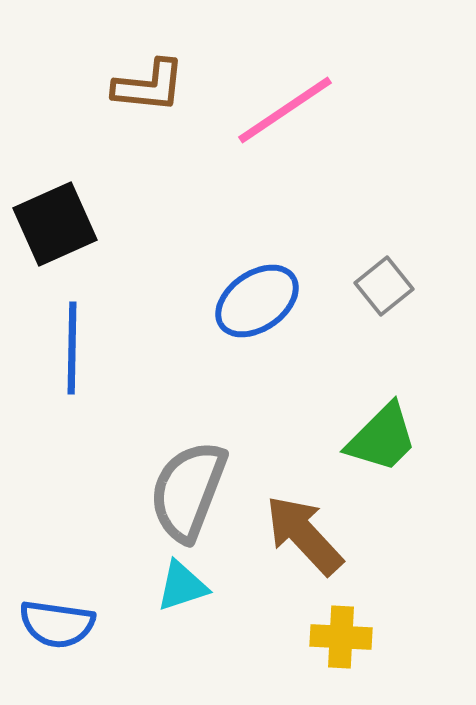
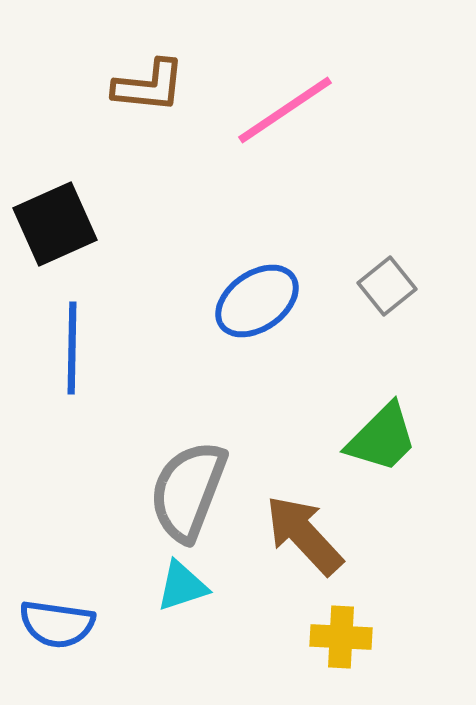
gray square: moved 3 px right
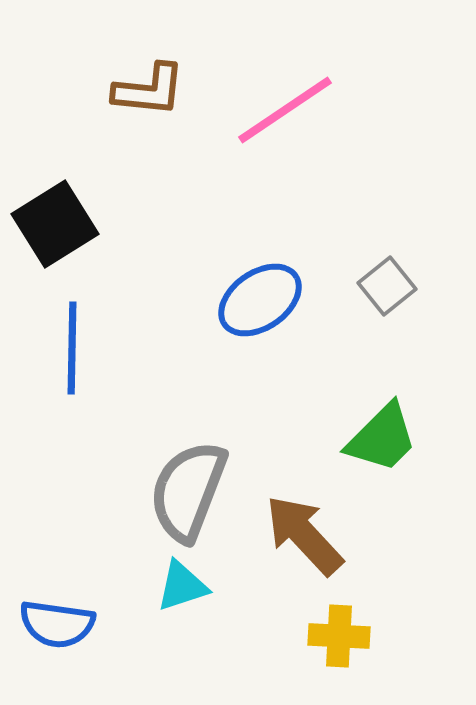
brown L-shape: moved 4 px down
black square: rotated 8 degrees counterclockwise
blue ellipse: moved 3 px right, 1 px up
yellow cross: moved 2 px left, 1 px up
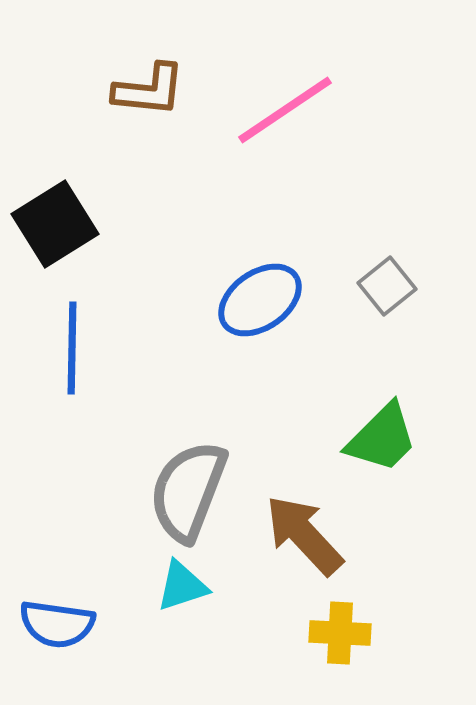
yellow cross: moved 1 px right, 3 px up
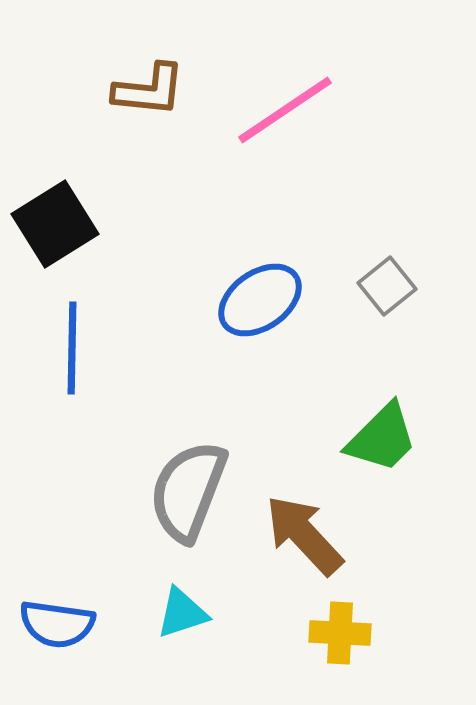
cyan triangle: moved 27 px down
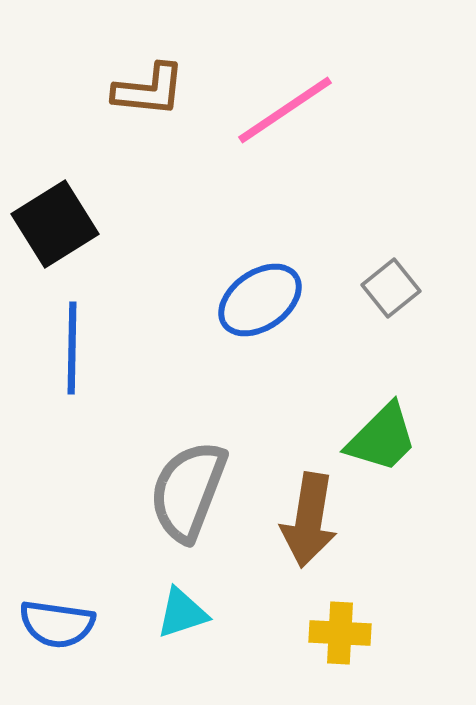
gray square: moved 4 px right, 2 px down
brown arrow: moved 5 px right, 15 px up; rotated 128 degrees counterclockwise
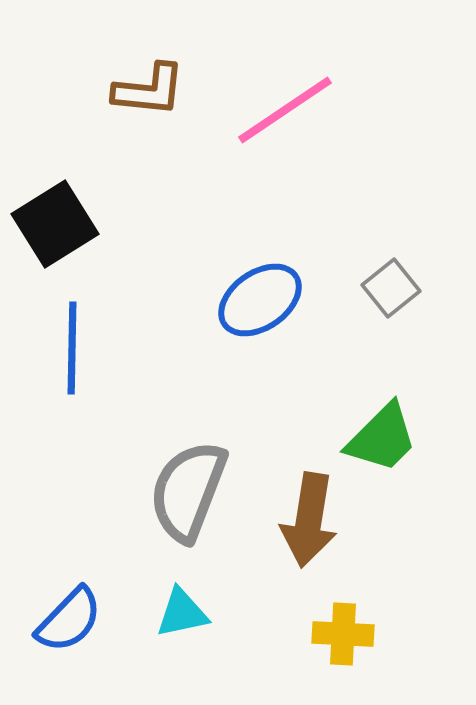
cyan triangle: rotated 6 degrees clockwise
blue semicircle: moved 12 px right, 4 px up; rotated 54 degrees counterclockwise
yellow cross: moved 3 px right, 1 px down
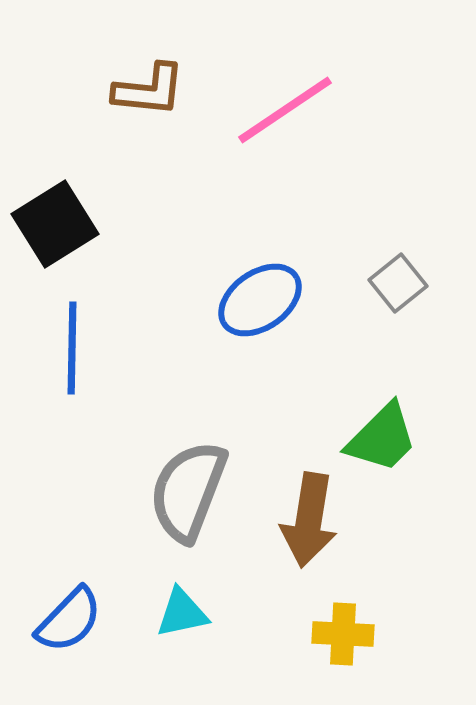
gray square: moved 7 px right, 5 px up
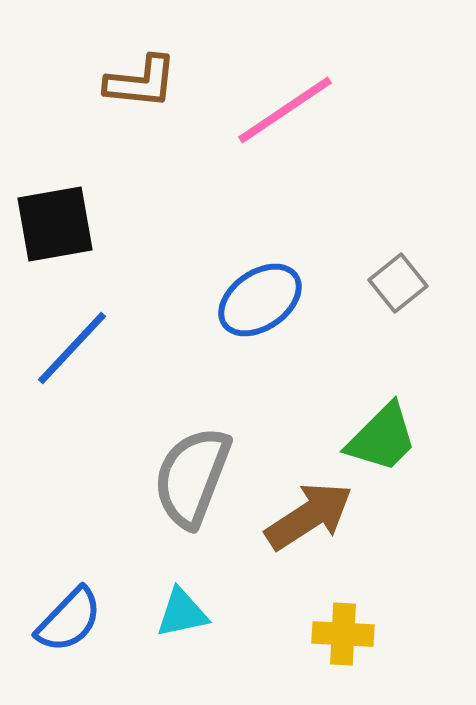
brown L-shape: moved 8 px left, 8 px up
black square: rotated 22 degrees clockwise
blue line: rotated 42 degrees clockwise
gray semicircle: moved 4 px right, 14 px up
brown arrow: moved 4 px up; rotated 132 degrees counterclockwise
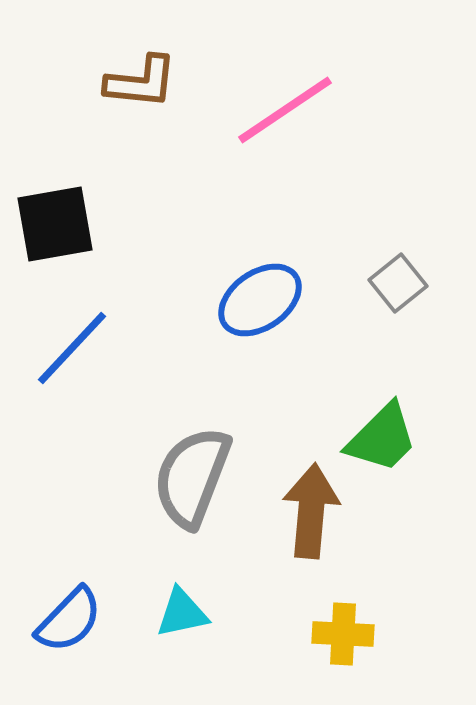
brown arrow: moved 2 px right, 5 px up; rotated 52 degrees counterclockwise
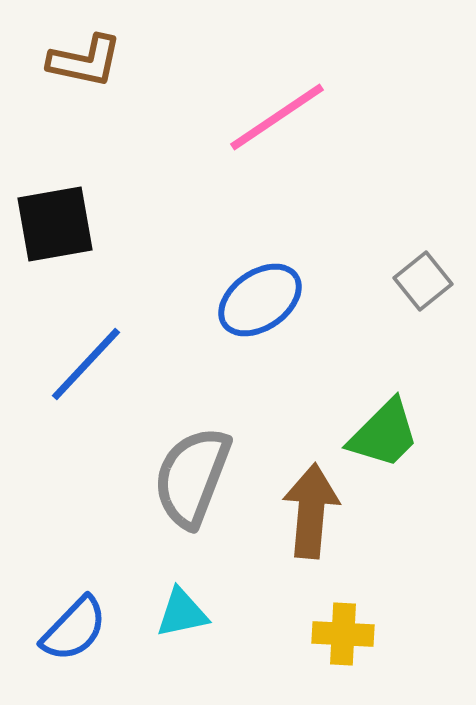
brown L-shape: moved 56 px left, 21 px up; rotated 6 degrees clockwise
pink line: moved 8 px left, 7 px down
gray square: moved 25 px right, 2 px up
blue line: moved 14 px right, 16 px down
green trapezoid: moved 2 px right, 4 px up
blue semicircle: moved 5 px right, 9 px down
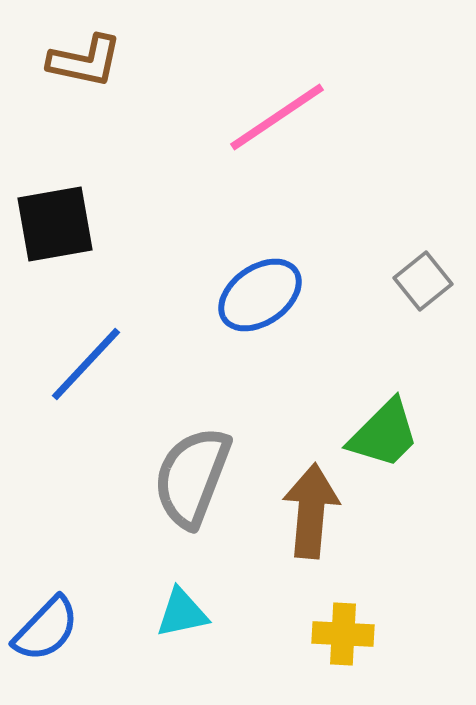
blue ellipse: moved 5 px up
blue semicircle: moved 28 px left
